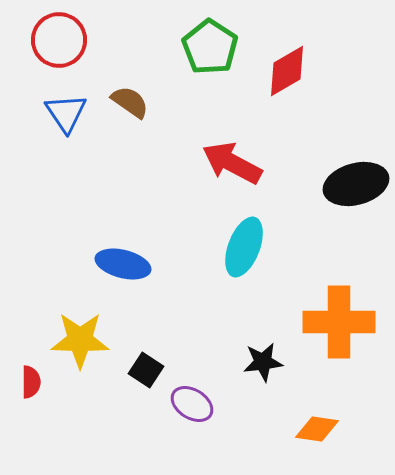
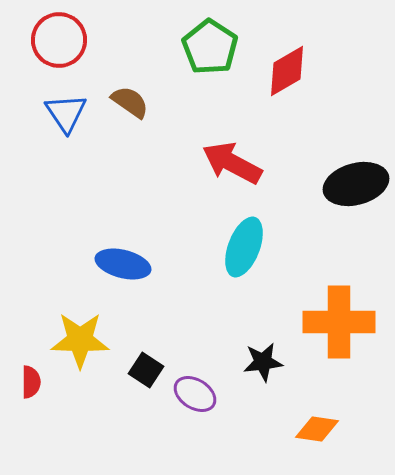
purple ellipse: moved 3 px right, 10 px up
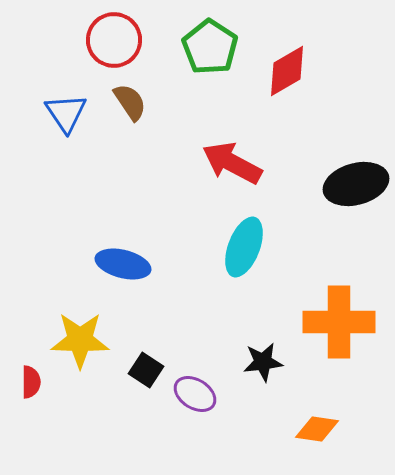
red circle: moved 55 px right
brown semicircle: rotated 21 degrees clockwise
